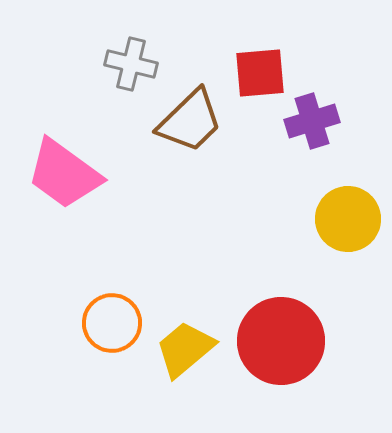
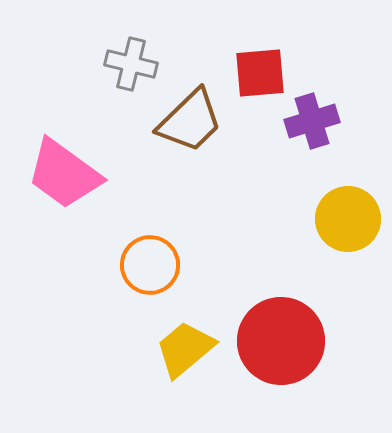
orange circle: moved 38 px right, 58 px up
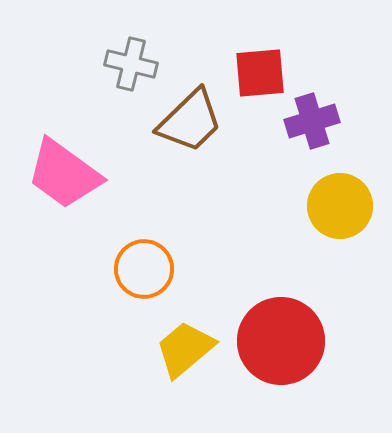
yellow circle: moved 8 px left, 13 px up
orange circle: moved 6 px left, 4 px down
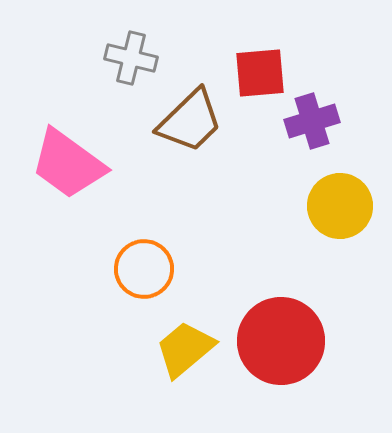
gray cross: moved 6 px up
pink trapezoid: moved 4 px right, 10 px up
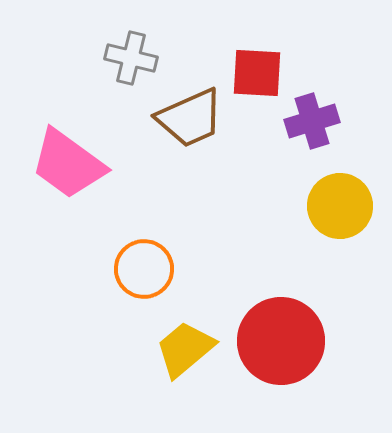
red square: moved 3 px left; rotated 8 degrees clockwise
brown trapezoid: moved 3 px up; rotated 20 degrees clockwise
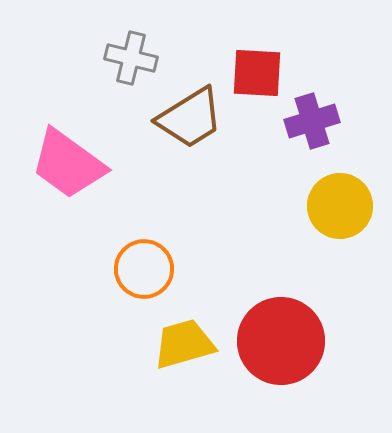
brown trapezoid: rotated 8 degrees counterclockwise
yellow trapezoid: moved 1 px left, 5 px up; rotated 24 degrees clockwise
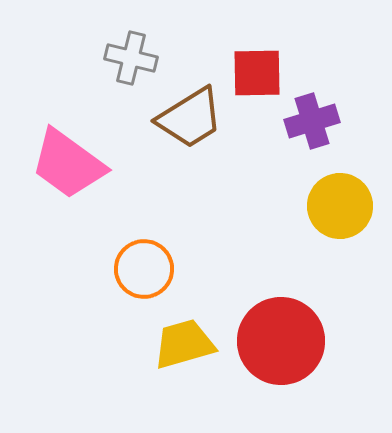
red square: rotated 4 degrees counterclockwise
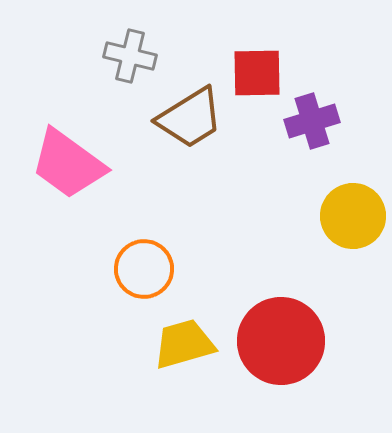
gray cross: moved 1 px left, 2 px up
yellow circle: moved 13 px right, 10 px down
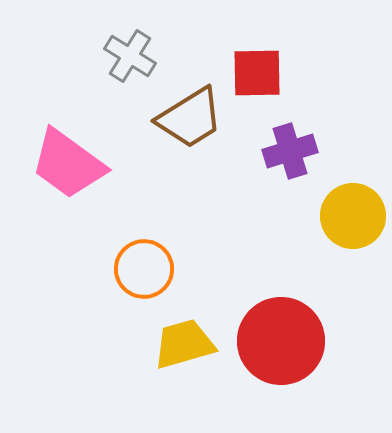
gray cross: rotated 18 degrees clockwise
purple cross: moved 22 px left, 30 px down
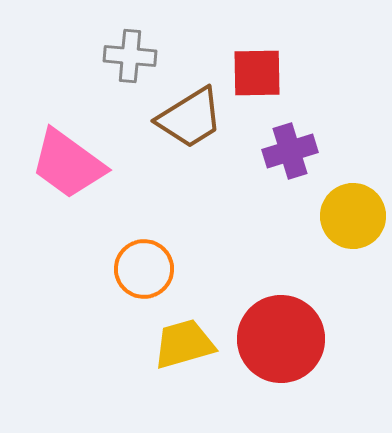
gray cross: rotated 27 degrees counterclockwise
red circle: moved 2 px up
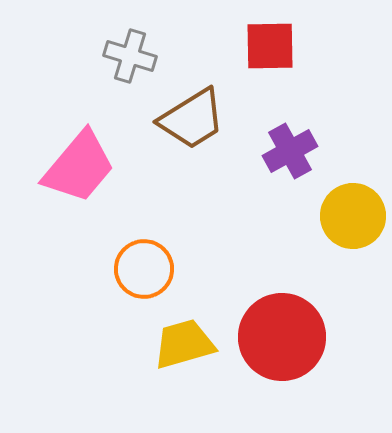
gray cross: rotated 12 degrees clockwise
red square: moved 13 px right, 27 px up
brown trapezoid: moved 2 px right, 1 px down
purple cross: rotated 12 degrees counterclockwise
pink trapezoid: moved 11 px right, 3 px down; rotated 86 degrees counterclockwise
red circle: moved 1 px right, 2 px up
